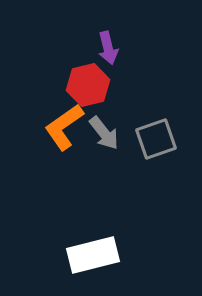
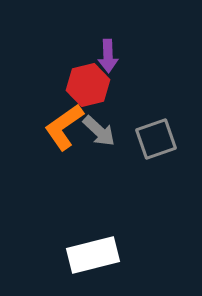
purple arrow: moved 8 px down; rotated 12 degrees clockwise
gray arrow: moved 5 px left, 2 px up; rotated 9 degrees counterclockwise
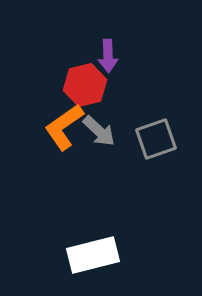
red hexagon: moved 3 px left
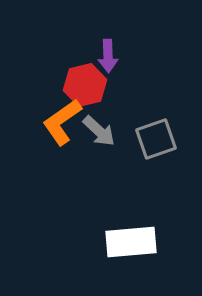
orange L-shape: moved 2 px left, 5 px up
white rectangle: moved 38 px right, 13 px up; rotated 9 degrees clockwise
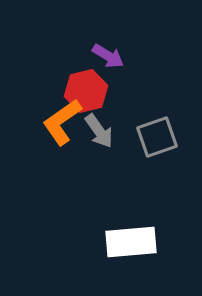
purple arrow: rotated 56 degrees counterclockwise
red hexagon: moved 1 px right, 6 px down
gray arrow: rotated 12 degrees clockwise
gray square: moved 1 px right, 2 px up
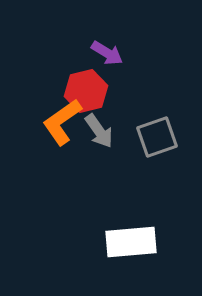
purple arrow: moved 1 px left, 3 px up
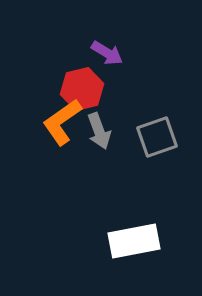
red hexagon: moved 4 px left, 2 px up
gray arrow: rotated 15 degrees clockwise
white rectangle: moved 3 px right, 1 px up; rotated 6 degrees counterclockwise
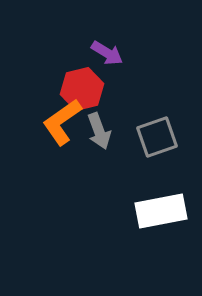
white rectangle: moved 27 px right, 30 px up
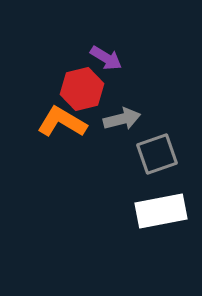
purple arrow: moved 1 px left, 5 px down
orange L-shape: rotated 66 degrees clockwise
gray arrow: moved 23 px right, 12 px up; rotated 84 degrees counterclockwise
gray square: moved 17 px down
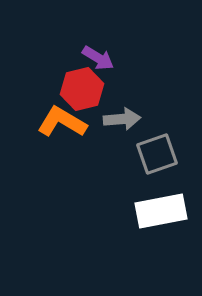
purple arrow: moved 8 px left
gray arrow: rotated 9 degrees clockwise
